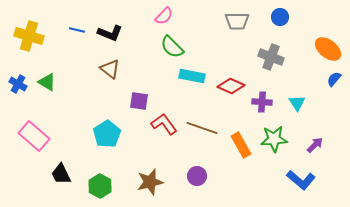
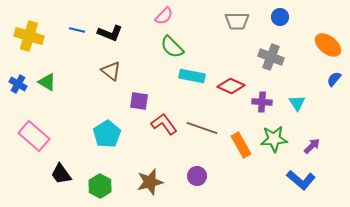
orange ellipse: moved 4 px up
brown triangle: moved 1 px right, 2 px down
purple arrow: moved 3 px left, 1 px down
black trapezoid: rotated 10 degrees counterclockwise
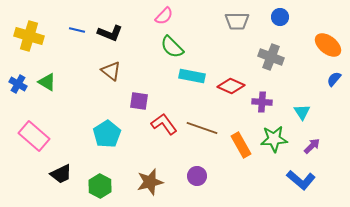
cyan triangle: moved 5 px right, 9 px down
black trapezoid: rotated 80 degrees counterclockwise
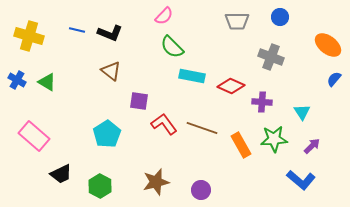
blue cross: moved 1 px left, 4 px up
purple circle: moved 4 px right, 14 px down
brown star: moved 6 px right
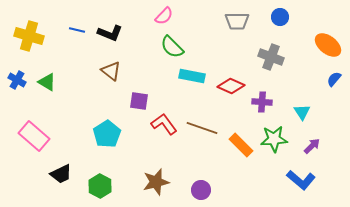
orange rectangle: rotated 15 degrees counterclockwise
